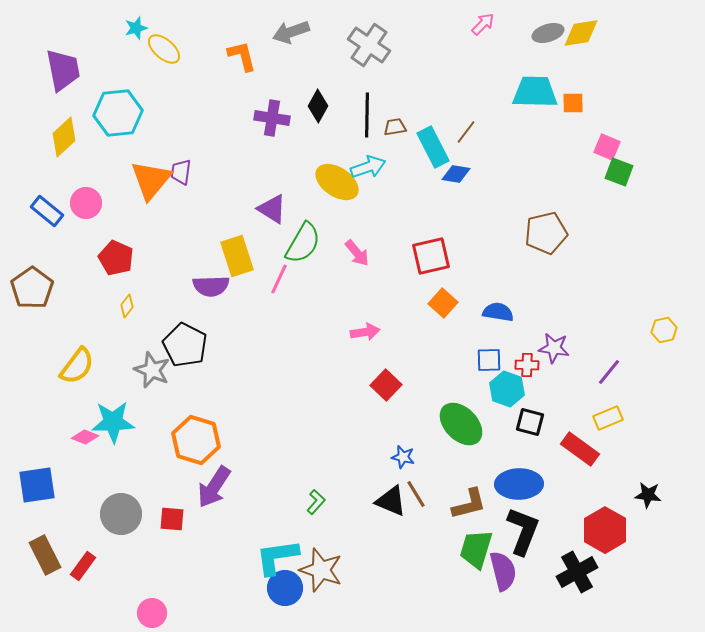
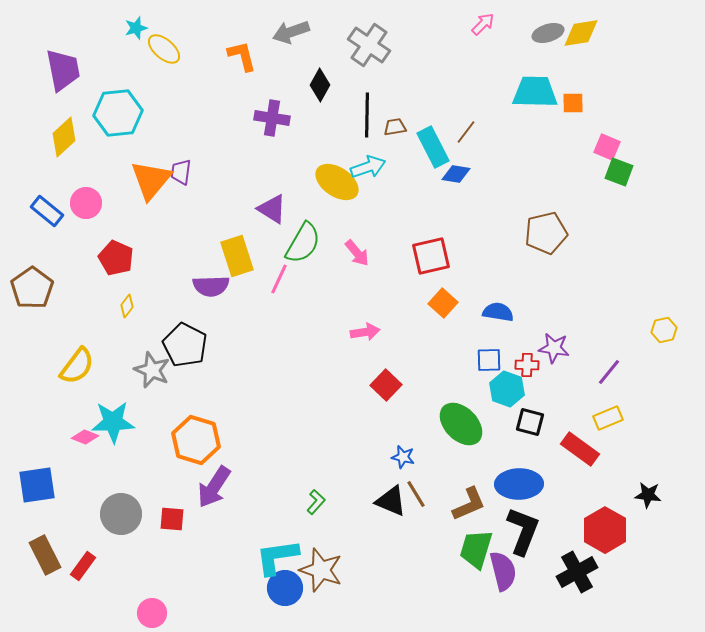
black diamond at (318, 106): moved 2 px right, 21 px up
brown L-shape at (469, 504): rotated 9 degrees counterclockwise
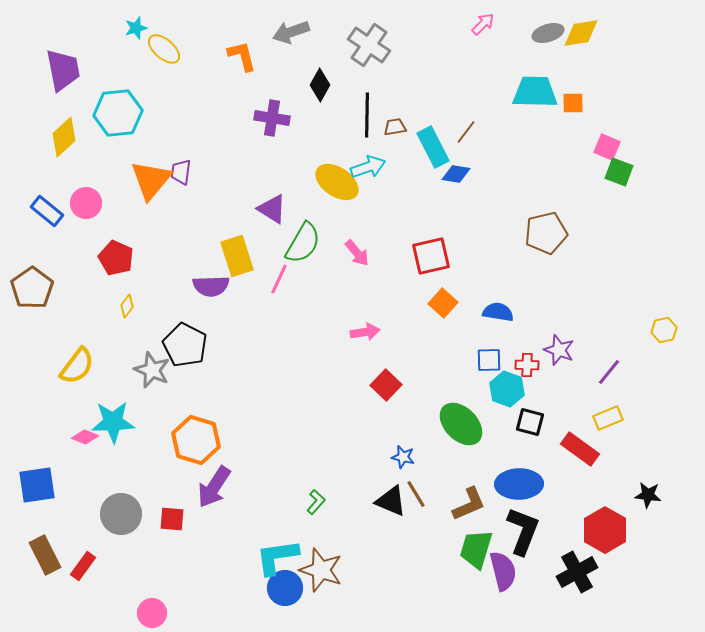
purple star at (554, 348): moved 5 px right, 2 px down; rotated 12 degrees clockwise
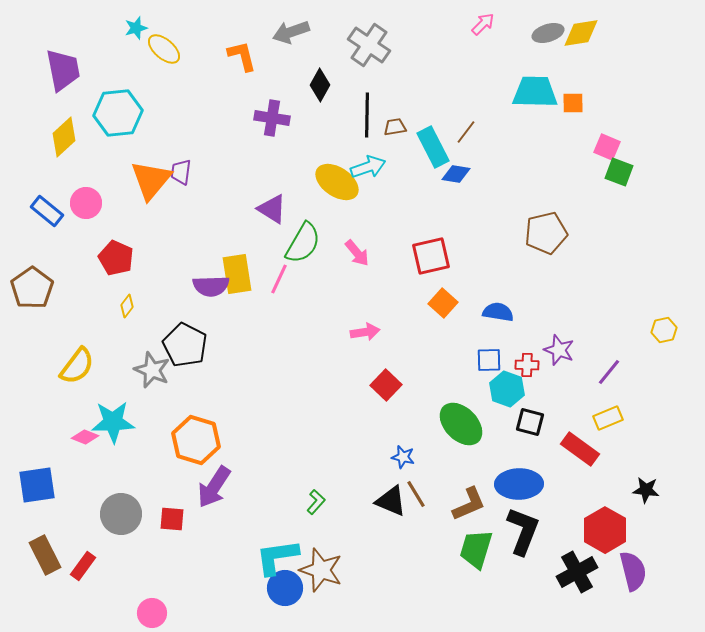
yellow rectangle at (237, 256): moved 18 px down; rotated 9 degrees clockwise
black star at (648, 495): moved 2 px left, 5 px up
purple semicircle at (503, 571): moved 130 px right
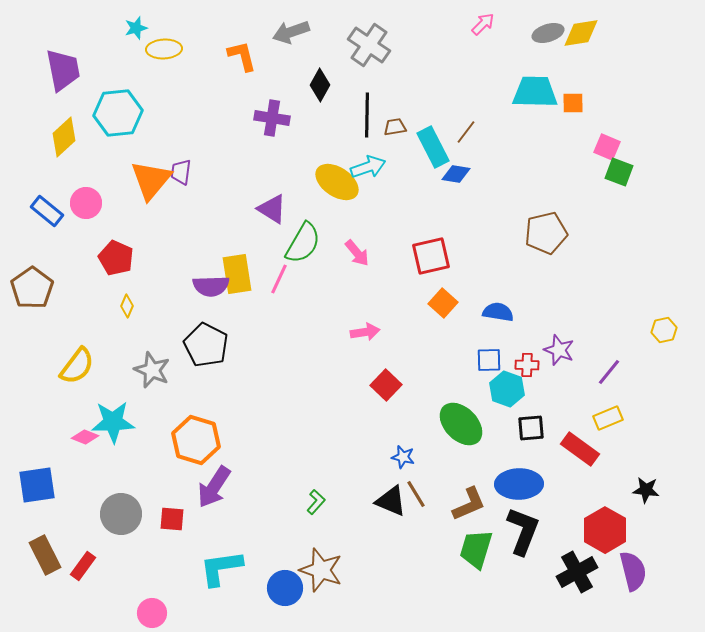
yellow ellipse at (164, 49): rotated 44 degrees counterclockwise
yellow diamond at (127, 306): rotated 15 degrees counterclockwise
black pentagon at (185, 345): moved 21 px right
black square at (530, 422): moved 1 px right, 6 px down; rotated 20 degrees counterclockwise
cyan L-shape at (277, 557): moved 56 px left, 11 px down
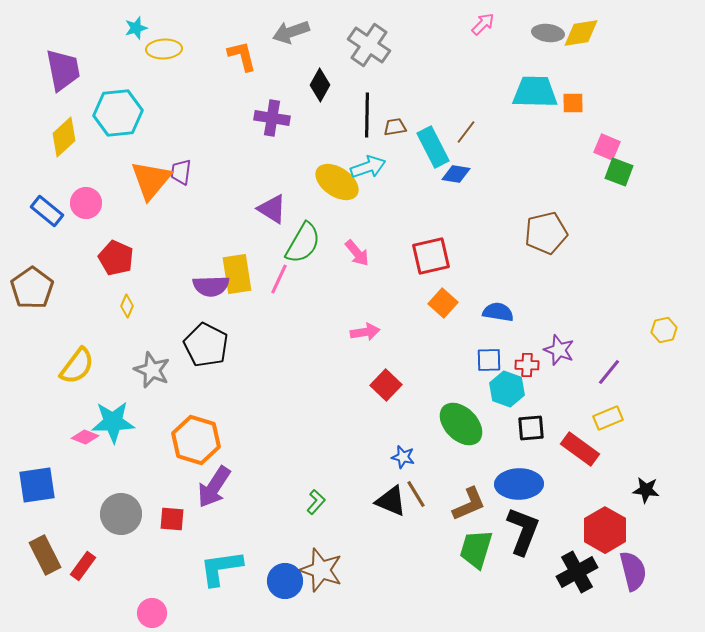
gray ellipse at (548, 33): rotated 24 degrees clockwise
blue circle at (285, 588): moved 7 px up
